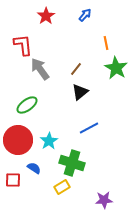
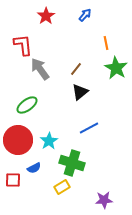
blue semicircle: rotated 120 degrees clockwise
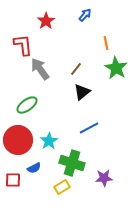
red star: moved 5 px down
black triangle: moved 2 px right
purple star: moved 22 px up
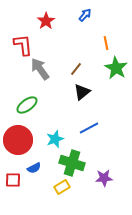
cyan star: moved 6 px right, 2 px up; rotated 12 degrees clockwise
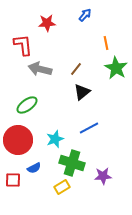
red star: moved 1 px right, 2 px down; rotated 30 degrees clockwise
gray arrow: rotated 40 degrees counterclockwise
purple star: moved 1 px left, 2 px up
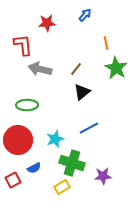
green ellipse: rotated 35 degrees clockwise
red square: rotated 28 degrees counterclockwise
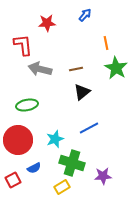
brown line: rotated 40 degrees clockwise
green ellipse: rotated 10 degrees counterclockwise
